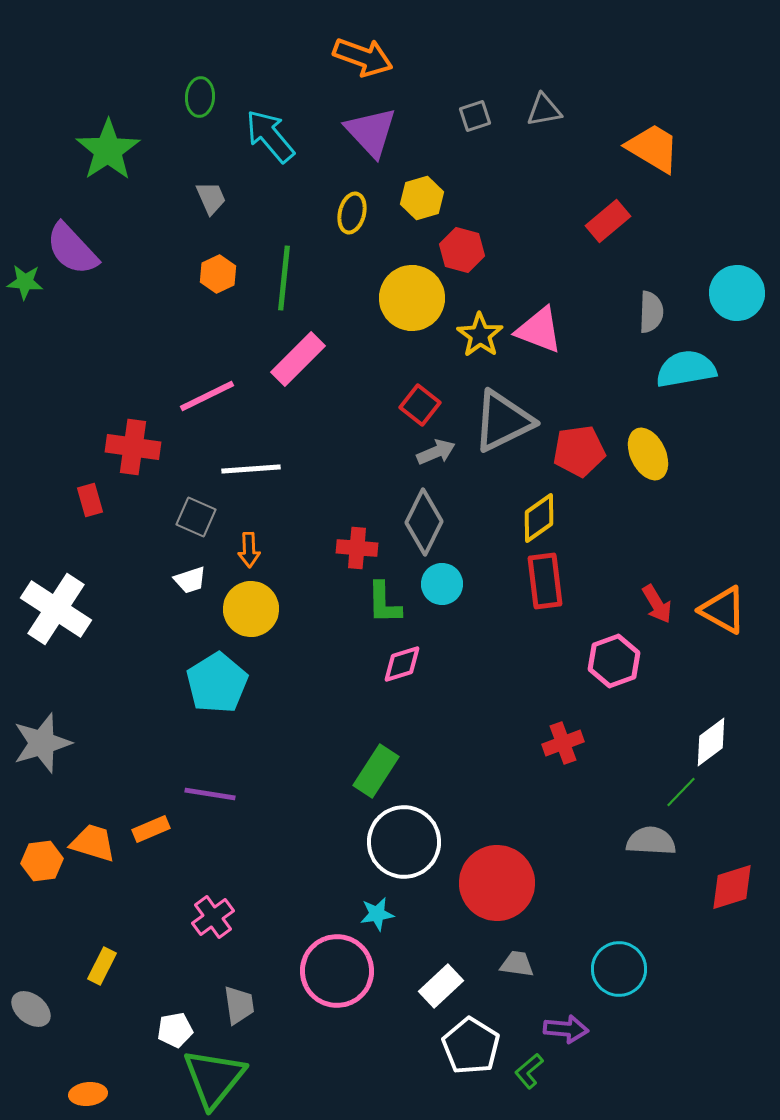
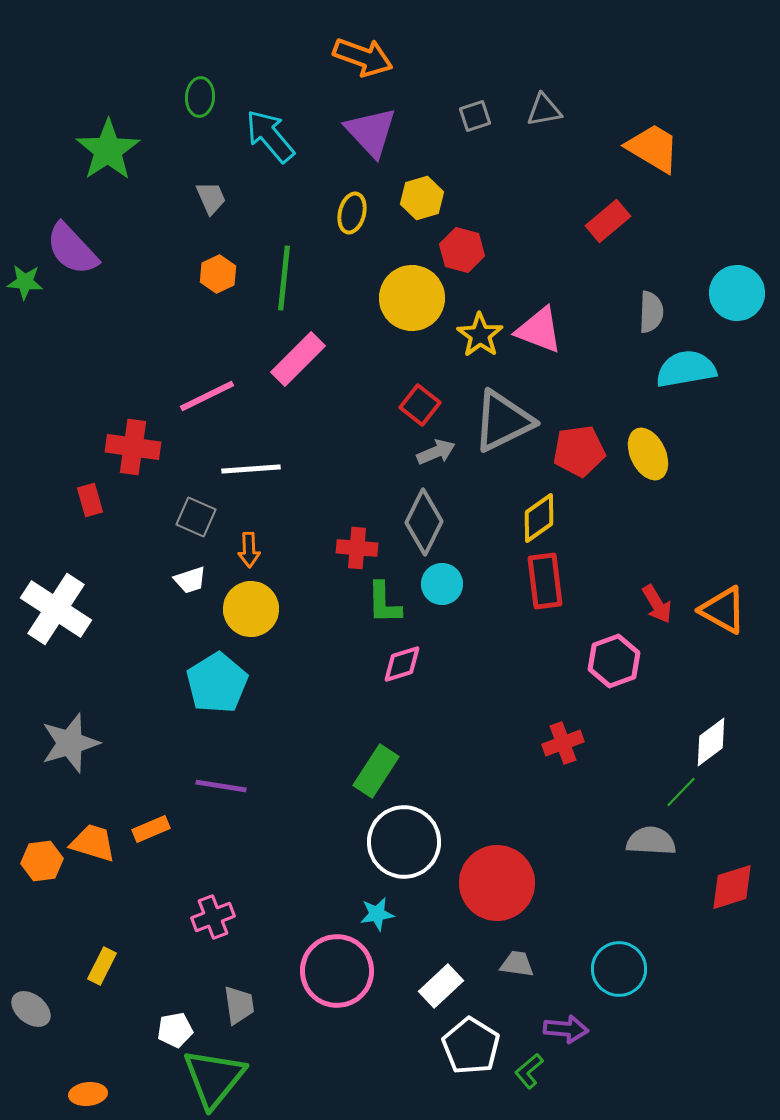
gray star at (42, 743): moved 28 px right
purple line at (210, 794): moved 11 px right, 8 px up
pink cross at (213, 917): rotated 15 degrees clockwise
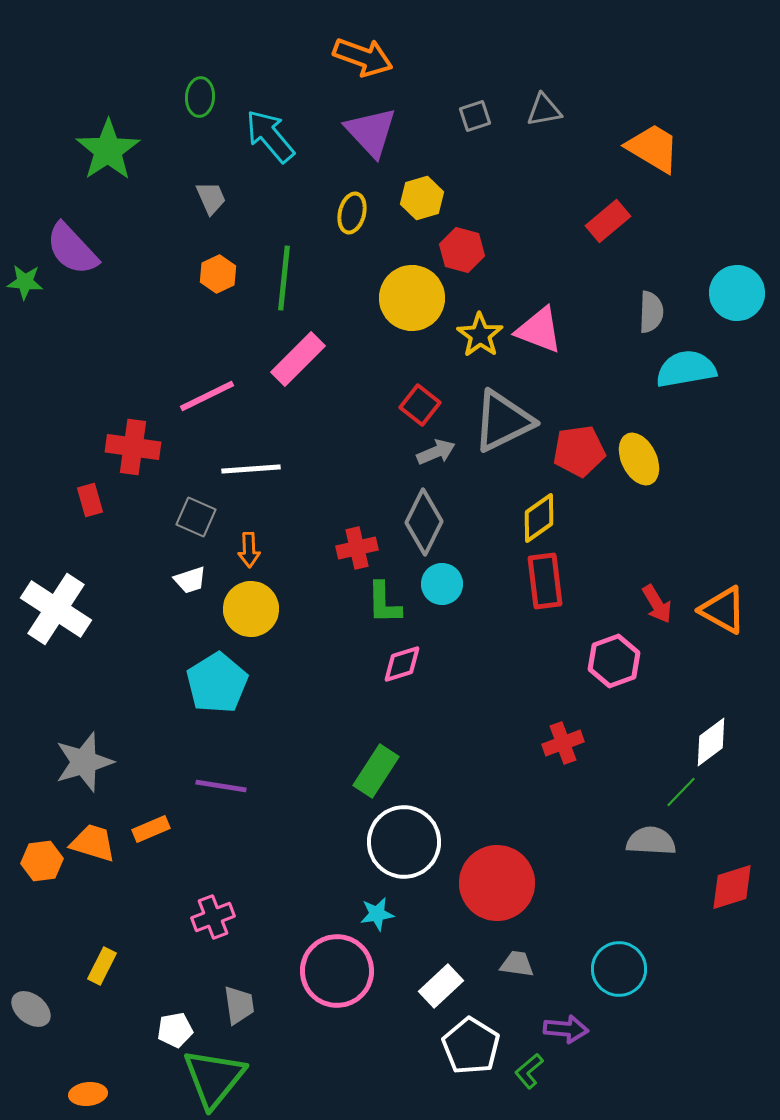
yellow ellipse at (648, 454): moved 9 px left, 5 px down
red cross at (357, 548): rotated 18 degrees counterclockwise
gray star at (70, 743): moved 14 px right, 19 px down
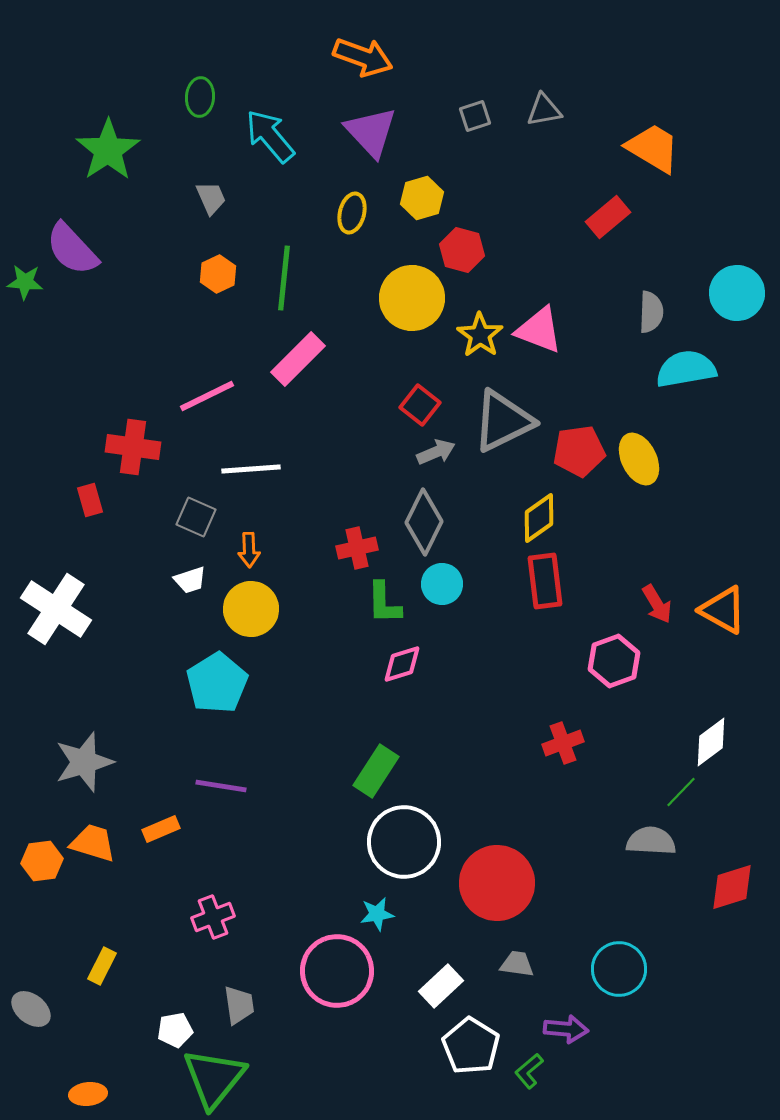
red rectangle at (608, 221): moved 4 px up
orange rectangle at (151, 829): moved 10 px right
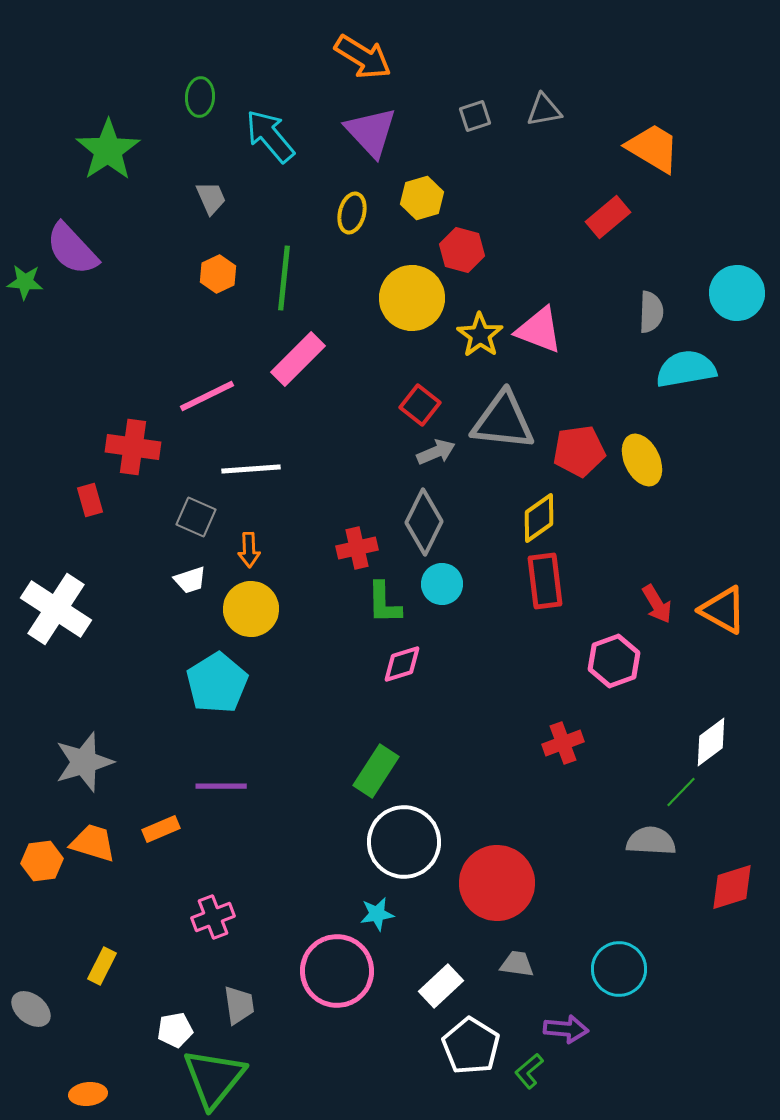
orange arrow at (363, 57): rotated 12 degrees clockwise
gray triangle at (503, 421): rotated 32 degrees clockwise
yellow ellipse at (639, 459): moved 3 px right, 1 px down
purple line at (221, 786): rotated 9 degrees counterclockwise
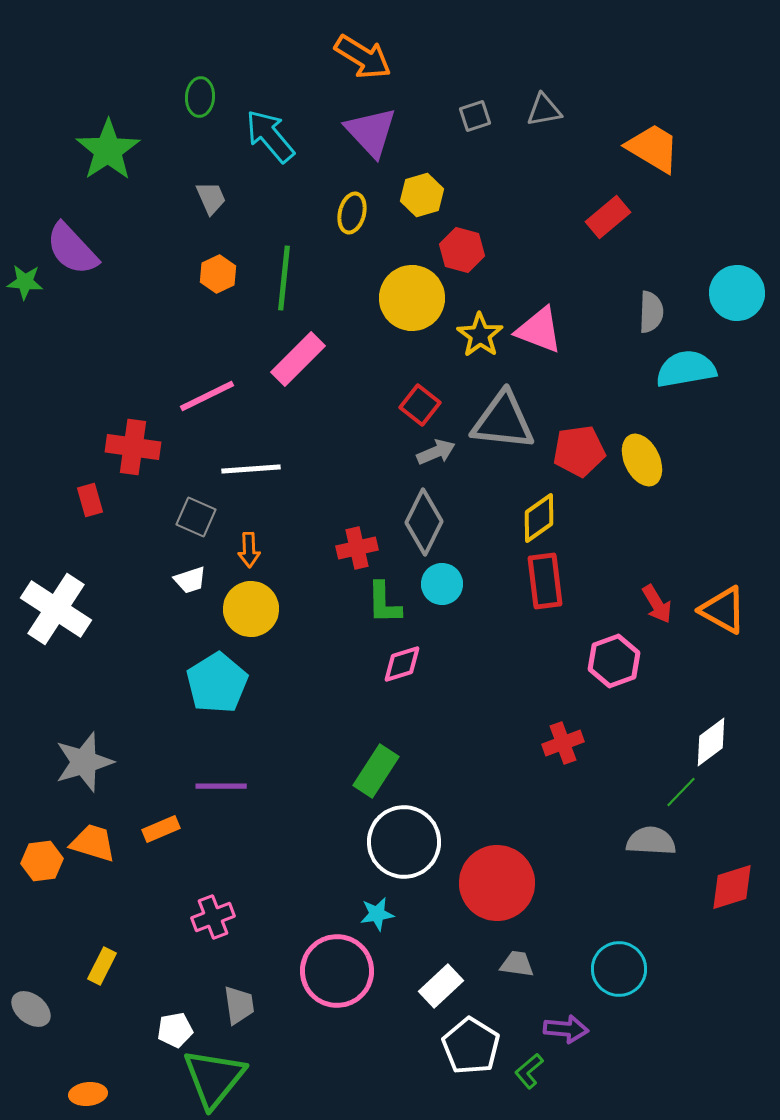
yellow hexagon at (422, 198): moved 3 px up
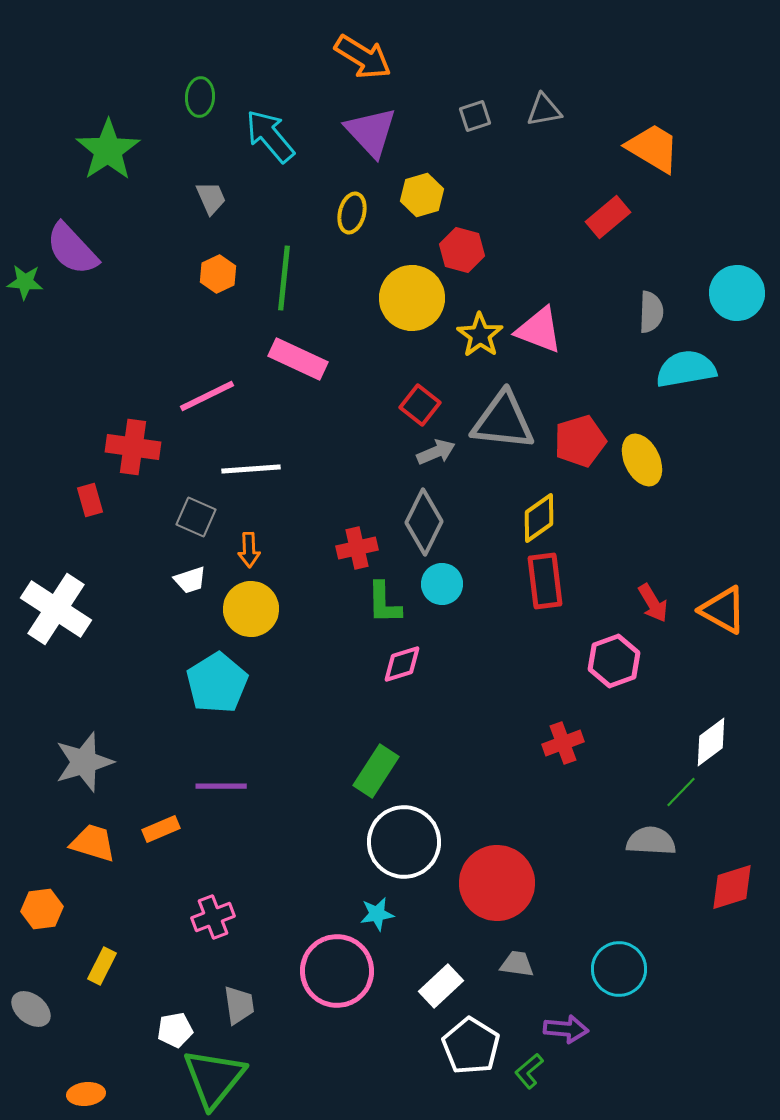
pink rectangle at (298, 359): rotated 70 degrees clockwise
red pentagon at (579, 451): moved 1 px right, 10 px up; rotated 9 degrees counterclockwise
red arrow at (657, 604): moved 4 px left, 1 px up
orange hexagon at (42, 861): moved 48 px down
orange ellipse at (88, 1094): moved 2 px left
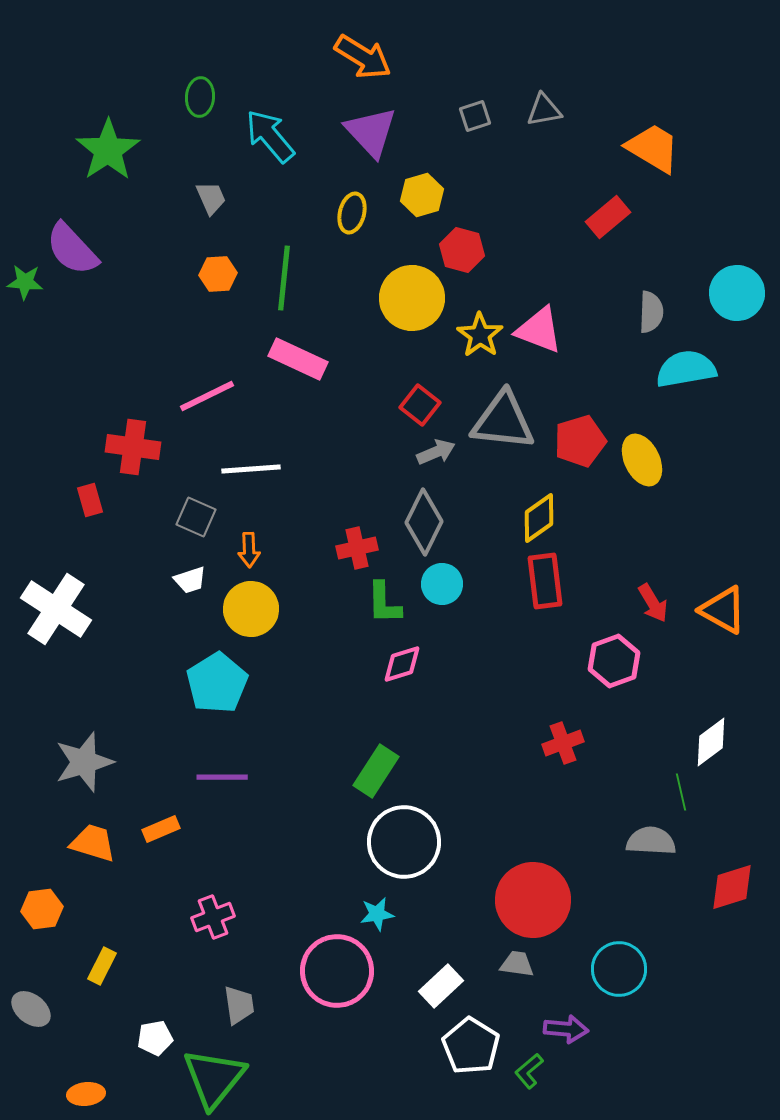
orange hexagon at (218, 274): rotated 21 degrees clockwise
purple line at (221, 786): moved 1 px right, 9 px up
green line at (681, 792): rotated 57 degrees counterclockwise
red circle at (497, 883): moved 36 px right, 17 px down
white pentagon at (175, 1030): moved 20 px left, 8 px down
